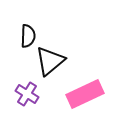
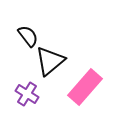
black semicircle: rotated 40 degrees counterclockwise
pink rectangle: moved 7 px up; rotated 24 degrees counterclockwise
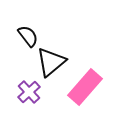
black triangle: moved 1 px right, 1 px down
purple cross: moved 2 px right, 2 px up; rotated 15 degrees clockwise
